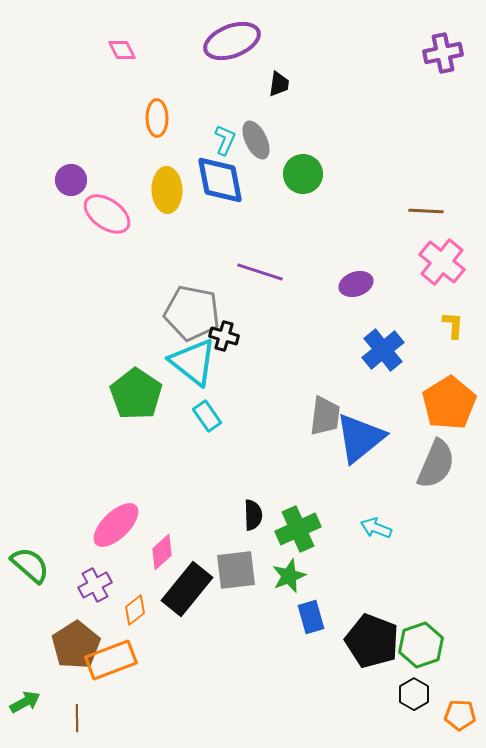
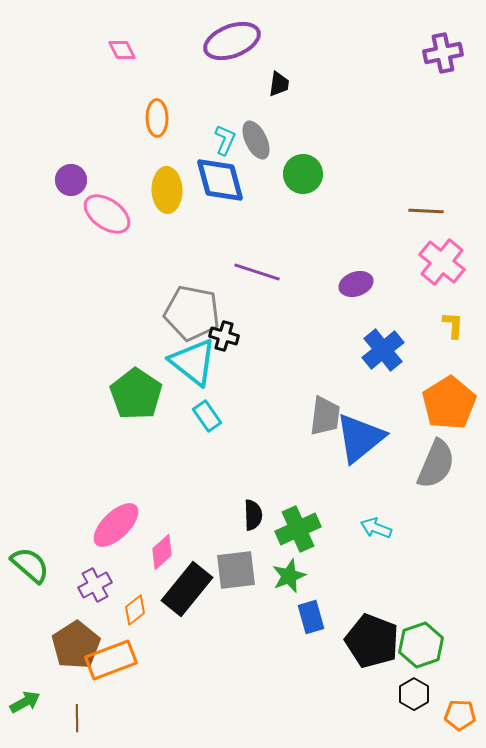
blue diamond at (220, 180): rotated 4 degrees counterclockwise
purple line at (260, 272): moved 3 px left
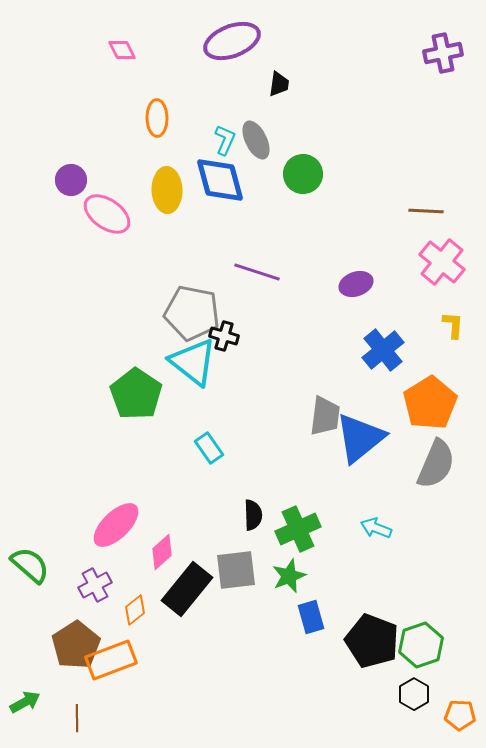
orange pentagon at (449, 403): moved 19 px left
cyan rectangle at (207, 416): moved 2 px right, 32 px down
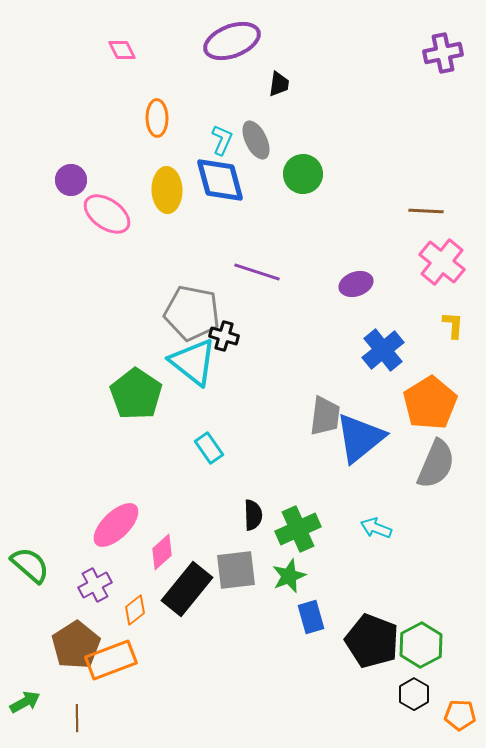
cyan L-shape at (225, 140): moved 3 px left
green hexagon at (421, 645): rotated 9 degrees counterclockwise
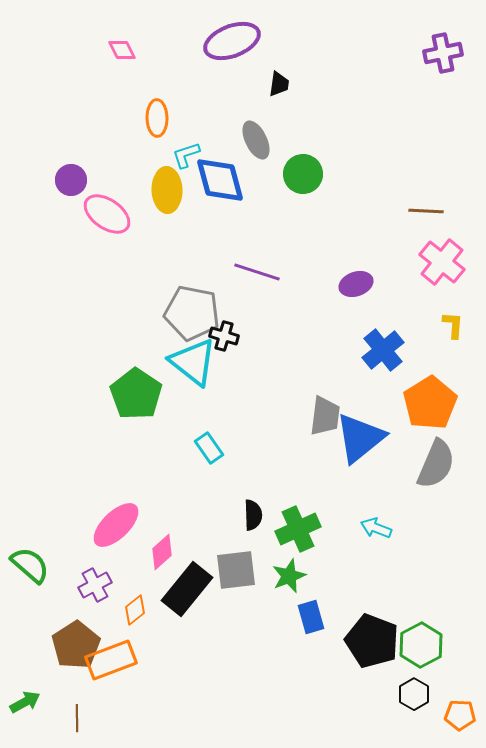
cyan L-shape at (222, 140): moved 36 px left, 15 px down; rotated 132 degrees counterclockwise
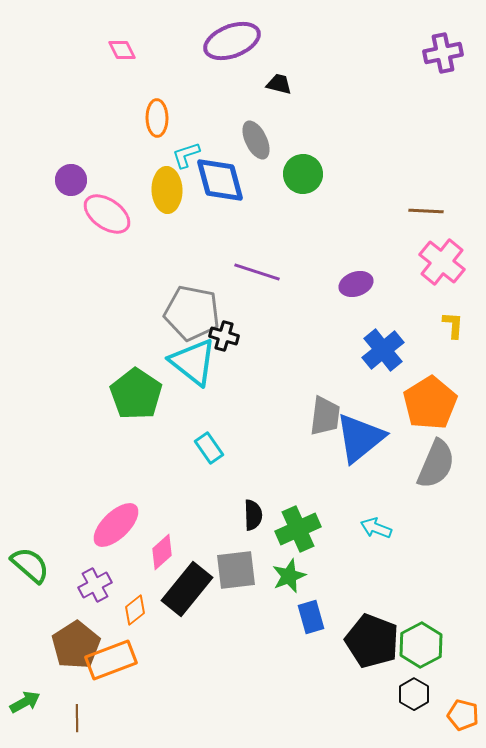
black trapezoid at (279, 84): rotated 84 degrees counterclockwise
orange pentagon at (460, 715): moved 3 px right; rotated 12 degrees clockwise
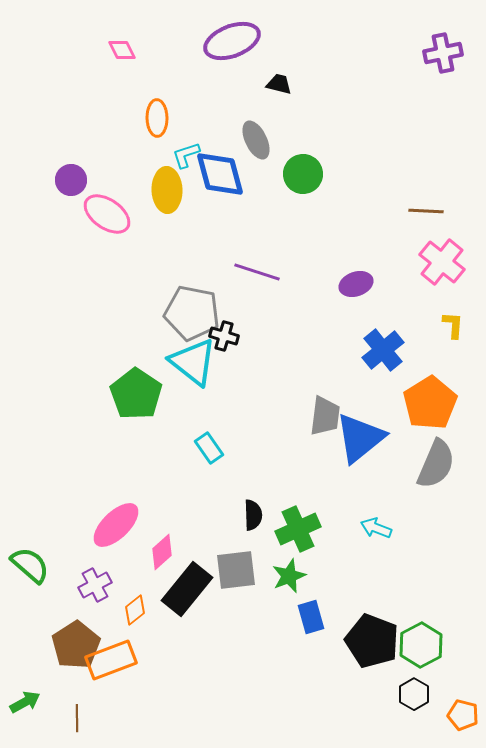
blue diamond at (220, 180): moved 6 px up
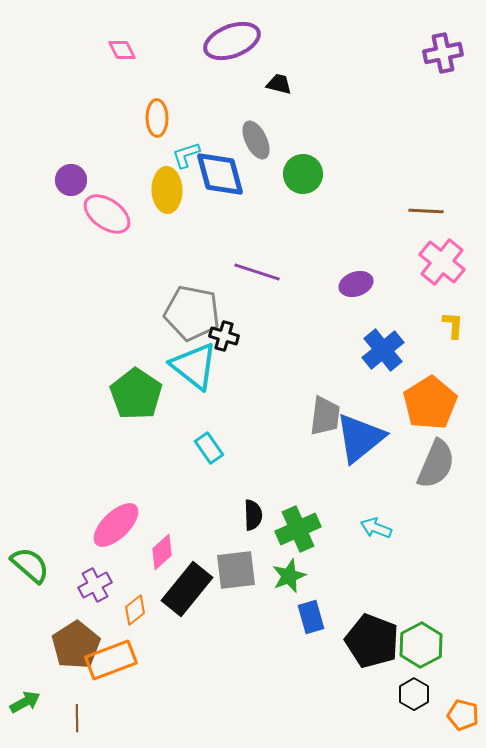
cyan triangle at (193, 362): moved 1 px right, 4 px down
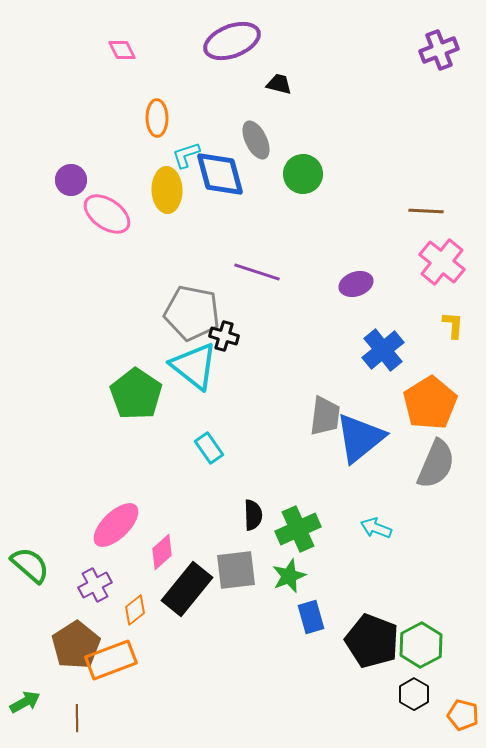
purple cross at (443, 53): moved 4 px left, 3 px up; rotated 9 degrees counterclockwise
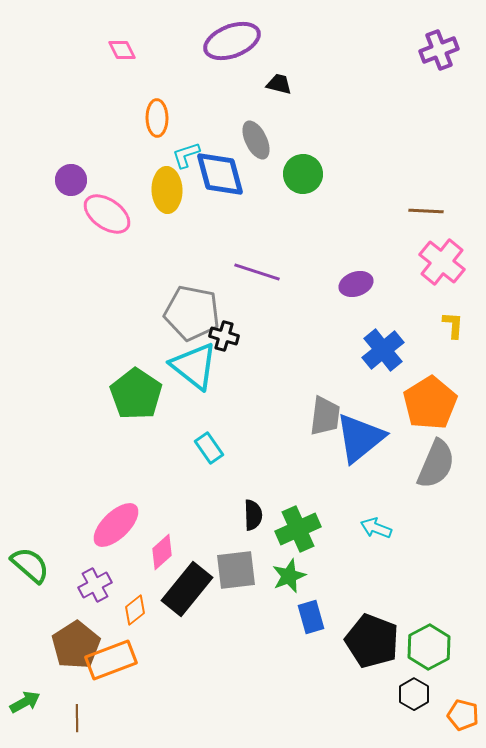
green hexagon at (421, 645): moved 8 px right, 2 px down
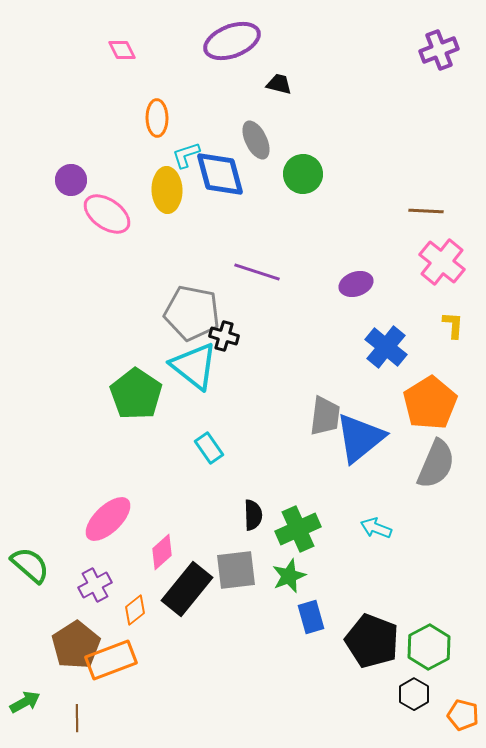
blue cross at (383, 350): moved 3 px right, 3 px up; rotated 12 degrees counterclockwise
pink ellipse at (116, 525): moved 8 px left, 6 px up
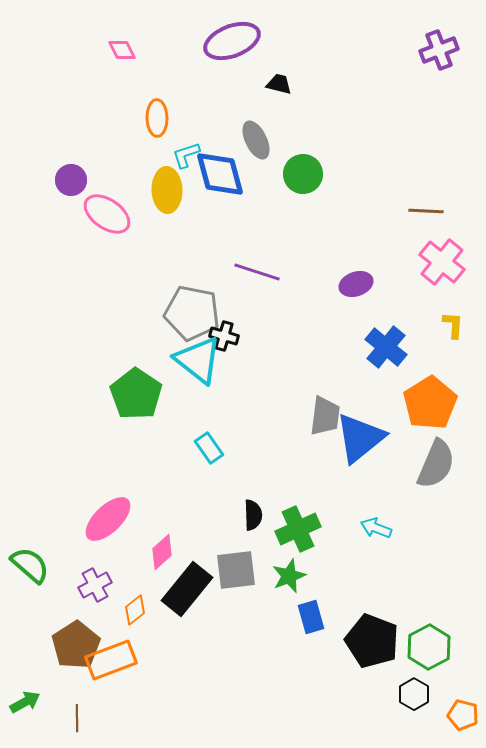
cyan triangle at (194, 366): moved 4 px right, 6 px up
